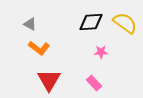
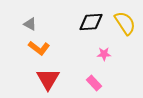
yellow semicircle: rotated 20 degrees clockwise
pink star: moved 3 px right, 2 px down
red triangle: moved 1 px left, 1 px up
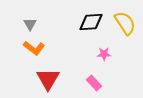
gray triangle: rotated 32 degrees clockwise
orange L-shape: moved 5 px left
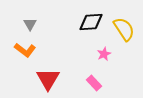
yellow semicircle: moved 1 px left, 6 px down
orange L-shape: moved 9 px left, 2 px down
pink star: rotated 24 degrees counterclockwise
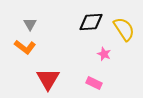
orange L-shape: moved 3 px up
pink star: rotated 24 degrees counterclockwise
pink rectangle: rotated 21 degrees counterclockwise
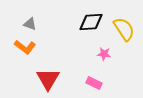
gray triangle: rotated 40 degrees counterclockwise
pink star: rotated 16 degrees counterclockwise
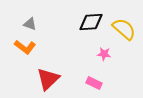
yellow semicircle: rotated 15 degrees counterclockwise
red triangle: rotated 15 degrees clockwise
